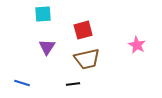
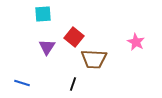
red square: moved 9 px left, 7 px down; rotated 36 degrees counterclockwise
pink star: moved 1 px left, 3 px up
brown trapezoid: moved 7 px right; rotated 16 degrees clockwise
black line: rotated 64 degrees counterclockwise
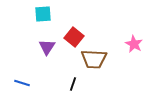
pink star: moved 2 px left, 2 px down
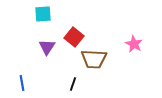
blue line: rotated 63 degrees clockwise
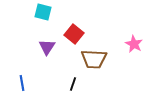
cyan square: moved 2 px up; rotated 18 degrees clockwise
red square: moved 3 px up
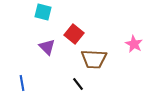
purple triangle: rotated 18 degrees counterclockwise
black line: moved 5 px right; rotated 56 degrees counterclockwise
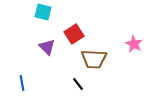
red square: rotated 18 degrees clockwise
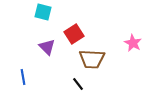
pink star: moved 1 px left, 1 px up
brown trapezoid: moved 2 px left
blue line: moved 1 px right, 6 px up
